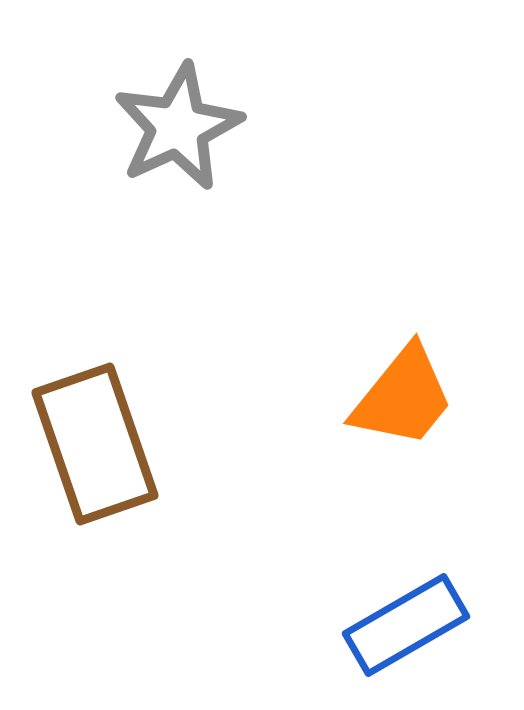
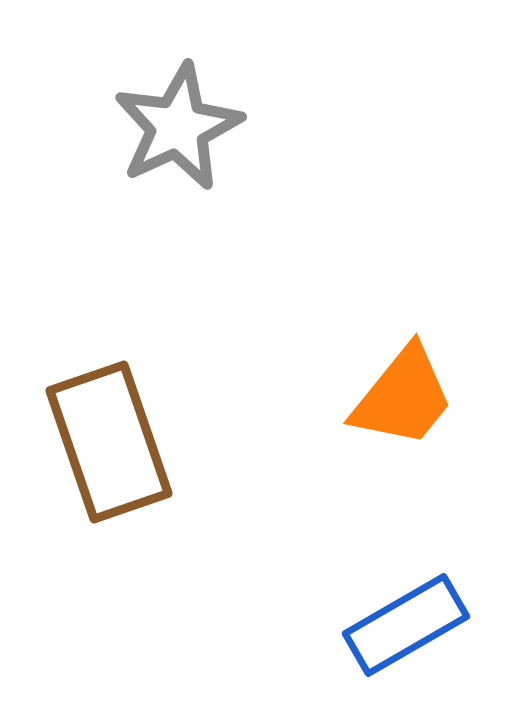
brown rectangle: moved 14 px right, 2 px up
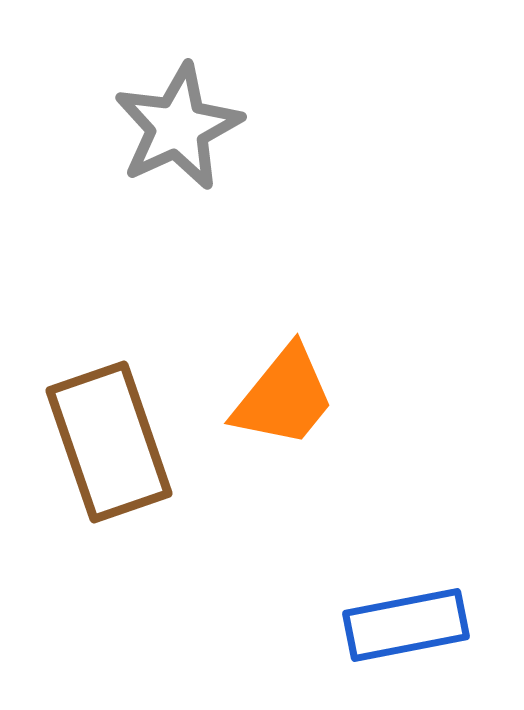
orange trapezoid: moved 119 px left
blue rectangle: rotated 19 degrees clockwise
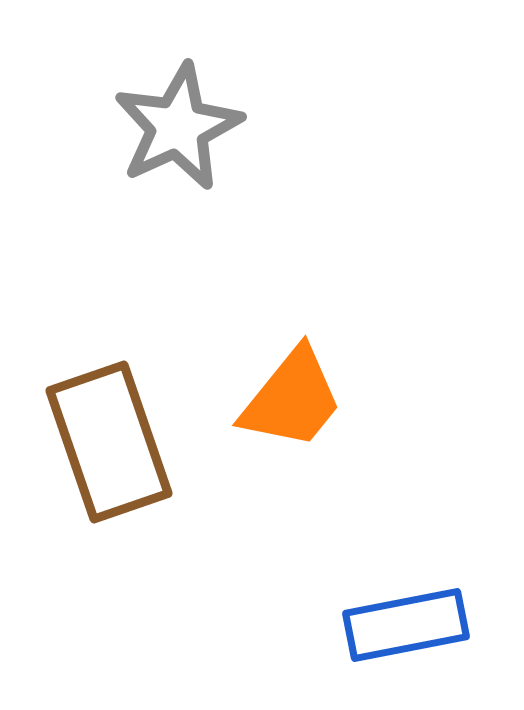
orange trapezoid: moved 8 px right, 2 px down
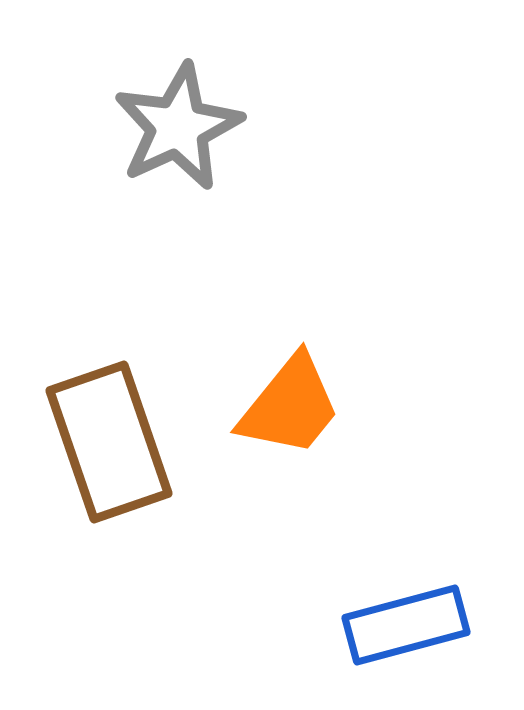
orange trapezoid: moved 2 px left, 7 px down
blue rectangle: rotated 4 degrees counterclockwise
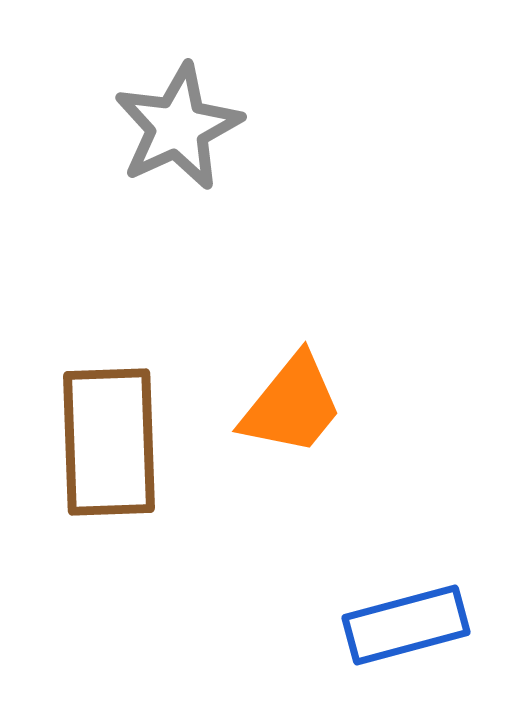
orange trapezoid: moved 2 px right, 1 px up
brown rectangle: rotated 17 degrees clockwise
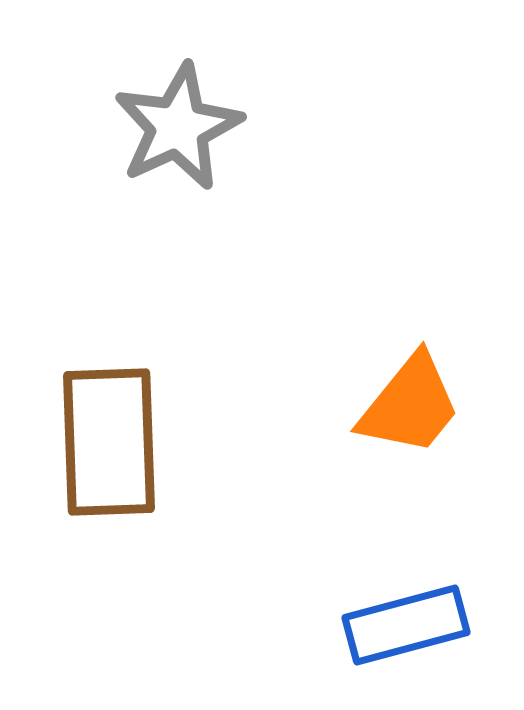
orange trapezoid: moved 118 px right
